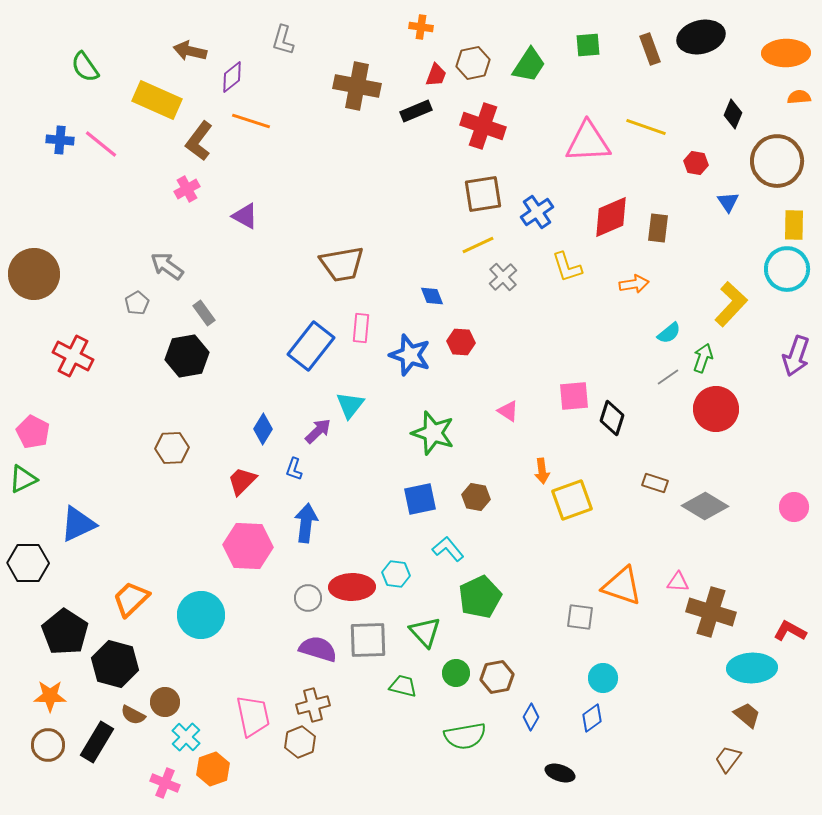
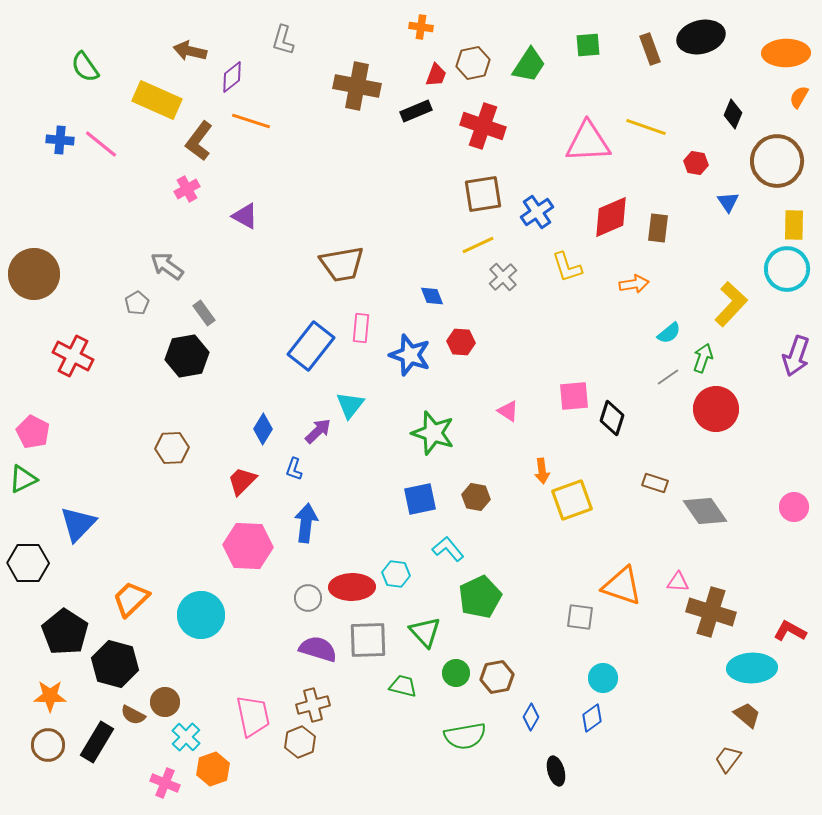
orange semicircle at (799, 97): rotated 55 degrees counterclockwise
gray diamond at (705, 506): moved 5 px down; rotated 24 degrees clockwise
blue triangle at (78, 524): rotated 21 degrees counterclockwise
black ellipse at (560, 773): moved 4 px left, 2 px up; rotated 56 degrees clockwise
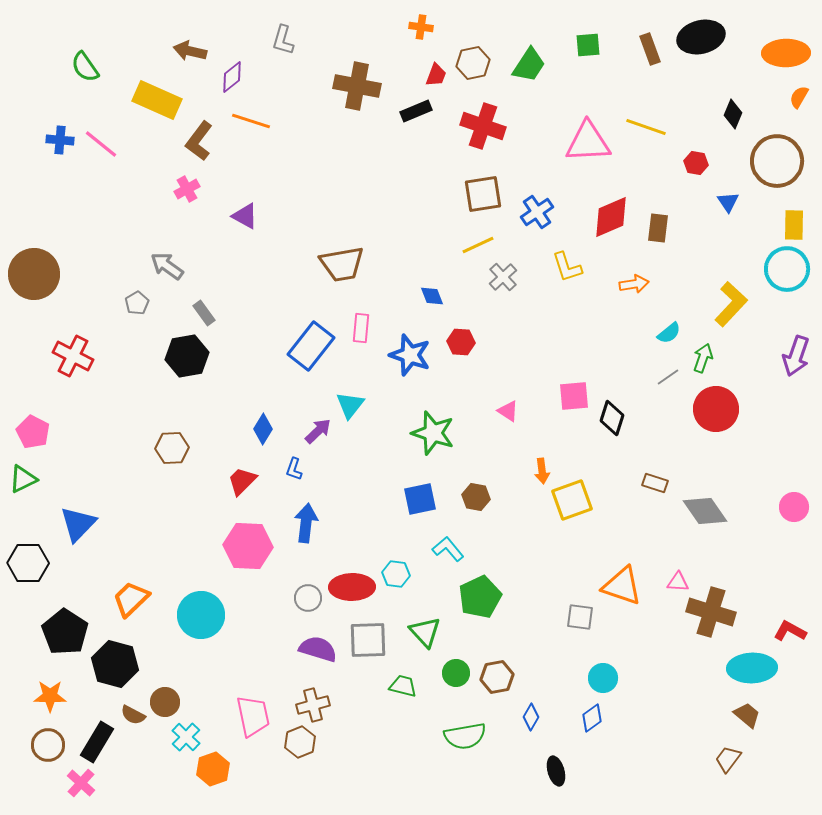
pink cross at (165, 783): moved 84 px left; rotated 20 degrees clockwise
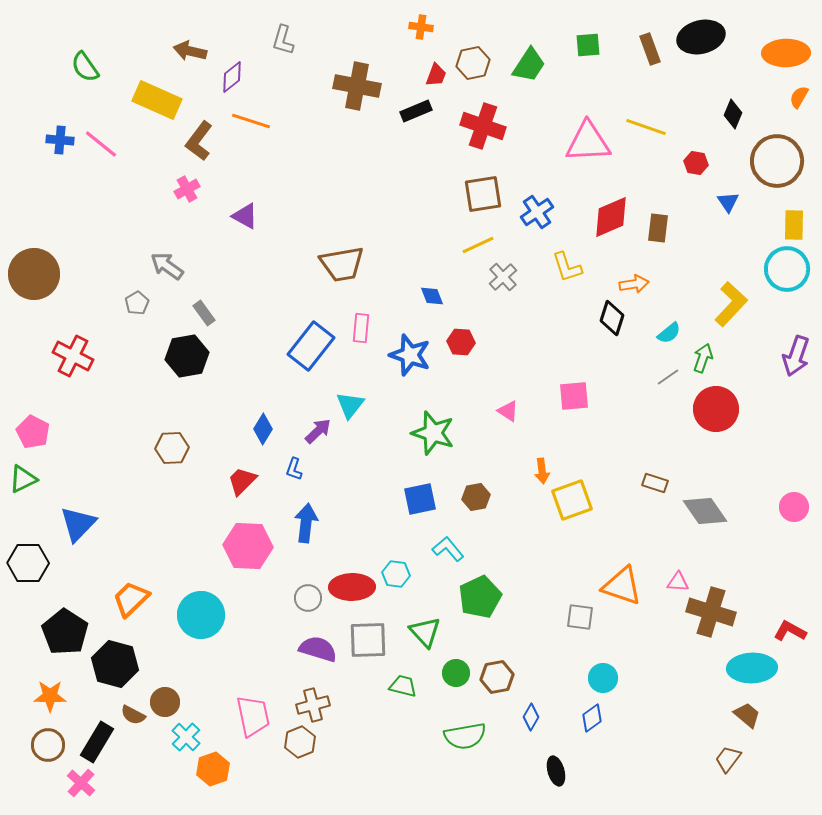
black diamond at (612, 418): moved 100 px up
brown hexagon at (476, 497): rotated 20 degrees counterclockwise
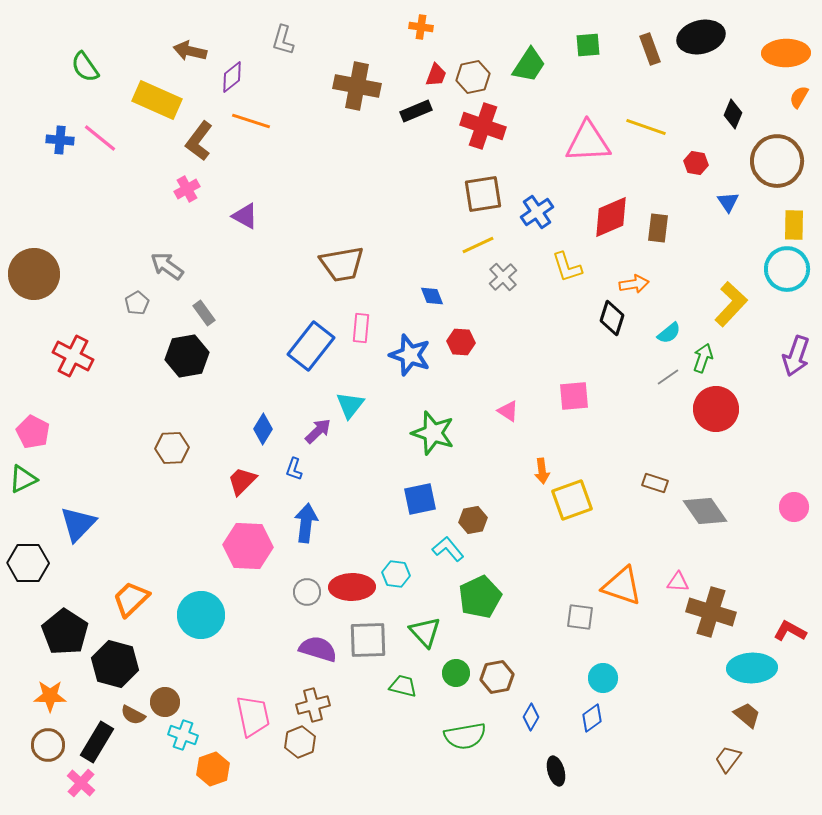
brown hexagon at (473, 63): moved 14 px down
pink line at (101, 144): moved 1 px left, 6 px up
brown hexagon at (476, 497): moved 3 px left, 23 px down
gray circle at (308, 598): moved 1 px left, 6 px up
cyan cross at (186, 737): moved 3 px left, 2 px up; rotated 24 degrees counterclockwise
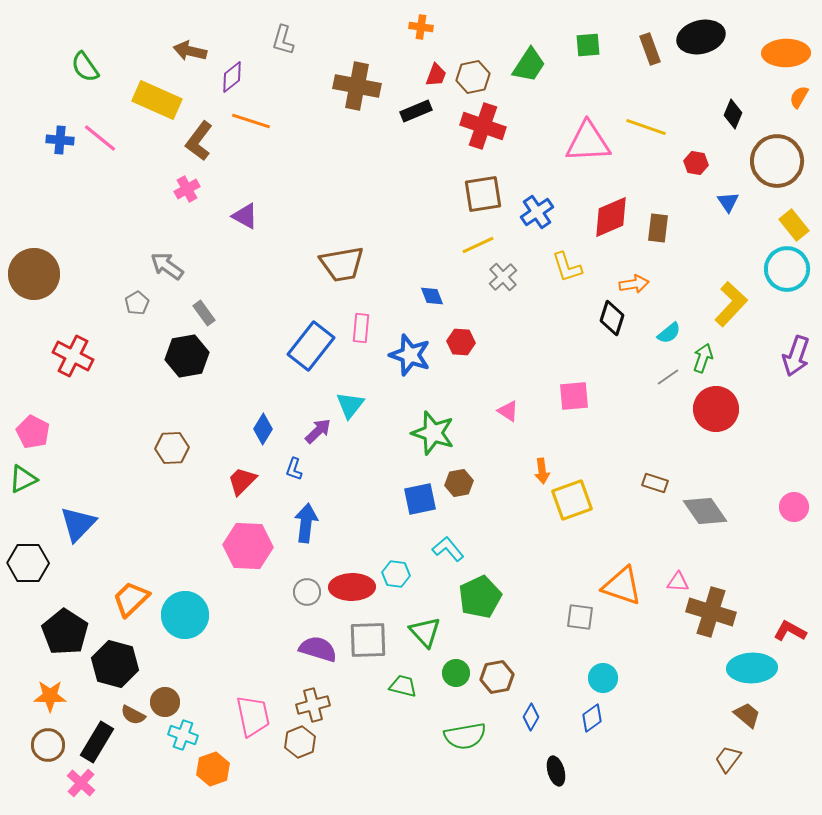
yellow rectangle at (794, 225): rotated 40 degrees counterclockwise
brown hexagon at (473, 520): moved 14 px left, 37 px up
cyan circle at (201, 615): moved 16 px left
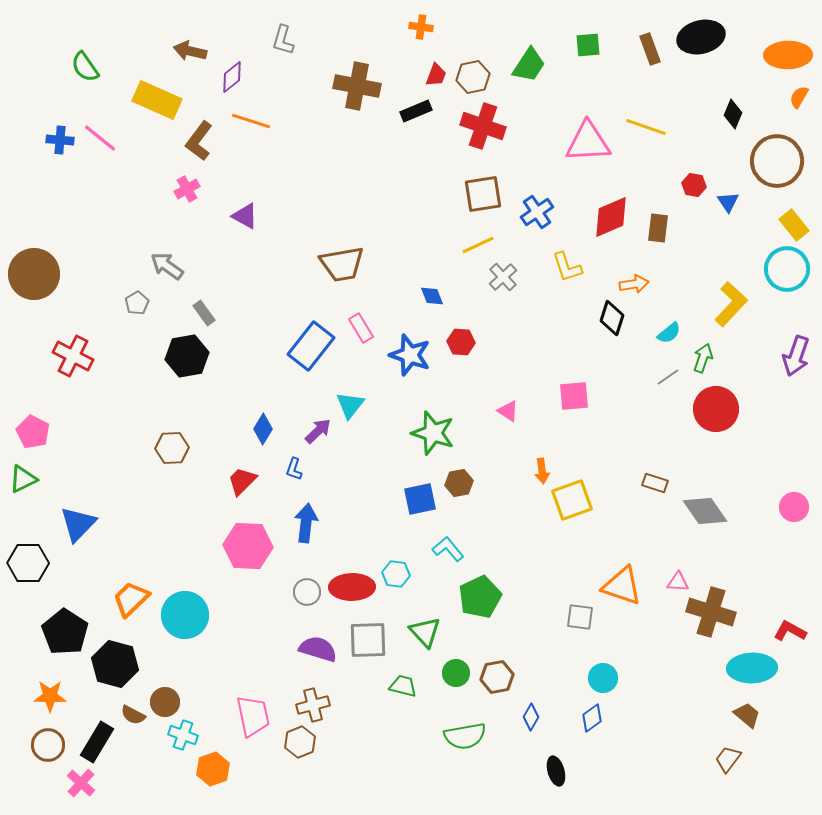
orange ellipse at (786, 53): moved 2 px right, 2 px down
red hexagon at (696, 163): moved 2 px left, 22 px down
pink rectangle at (361, 328): rotated 36 degrees counterclockwise
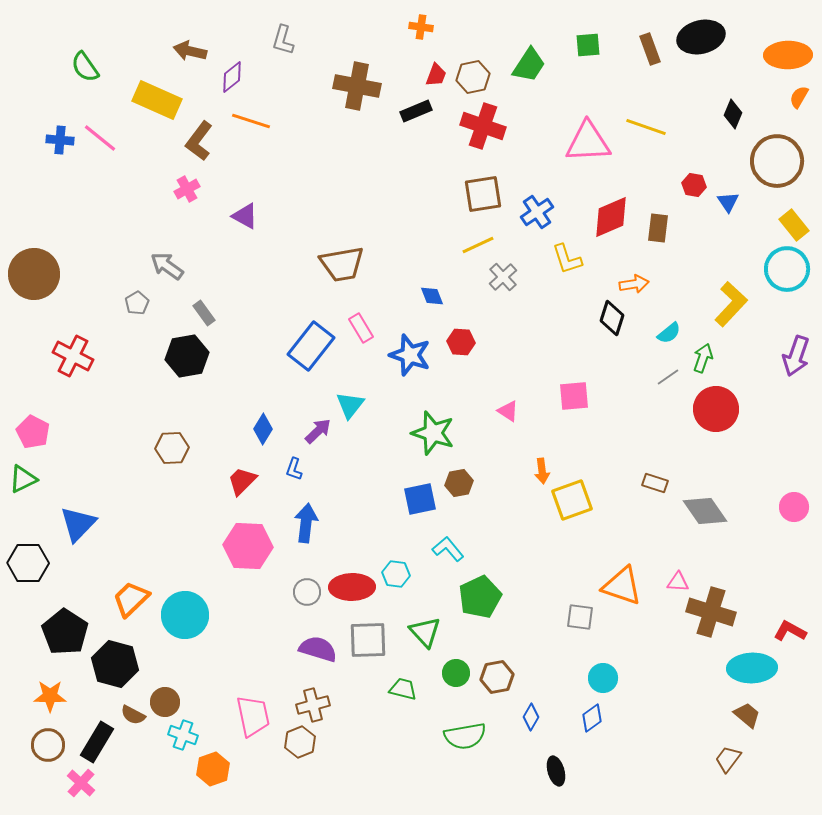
yellow L-shape at (567, 267): moved 8 px up
green trapezoid at (403, 686): moved 3 px down
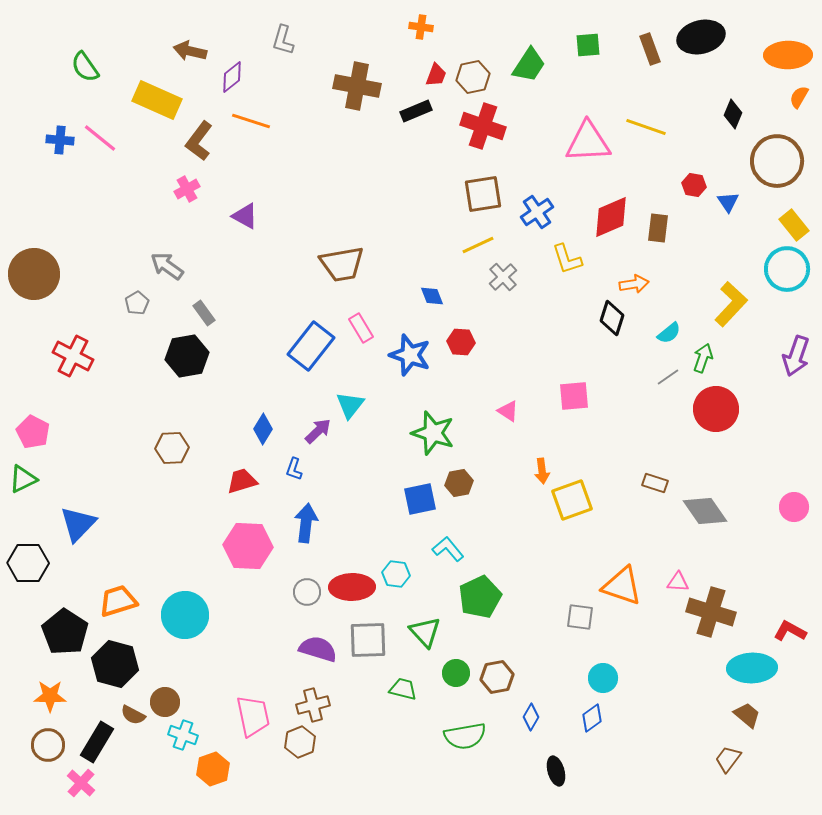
red trapezoid at (242, 481): rotated 28 degrees clockwise
orange trapezoid at (131, 599): moved 13 px left, 2 px down; rotated 27 degrees clockwise
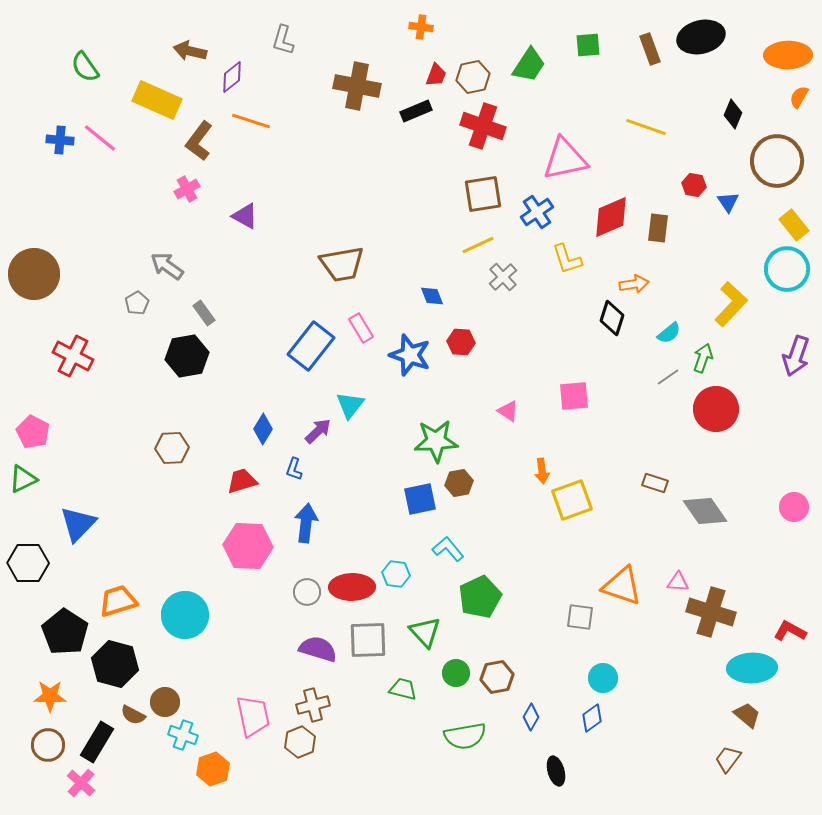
pink triangle at (588, 142): moved 23 px left, 17 px down; rotated 9 degrees counterclockwise
green star at (433, 433): moved 3 px right, 8 px down; rotated 21 degrees counterclockwise
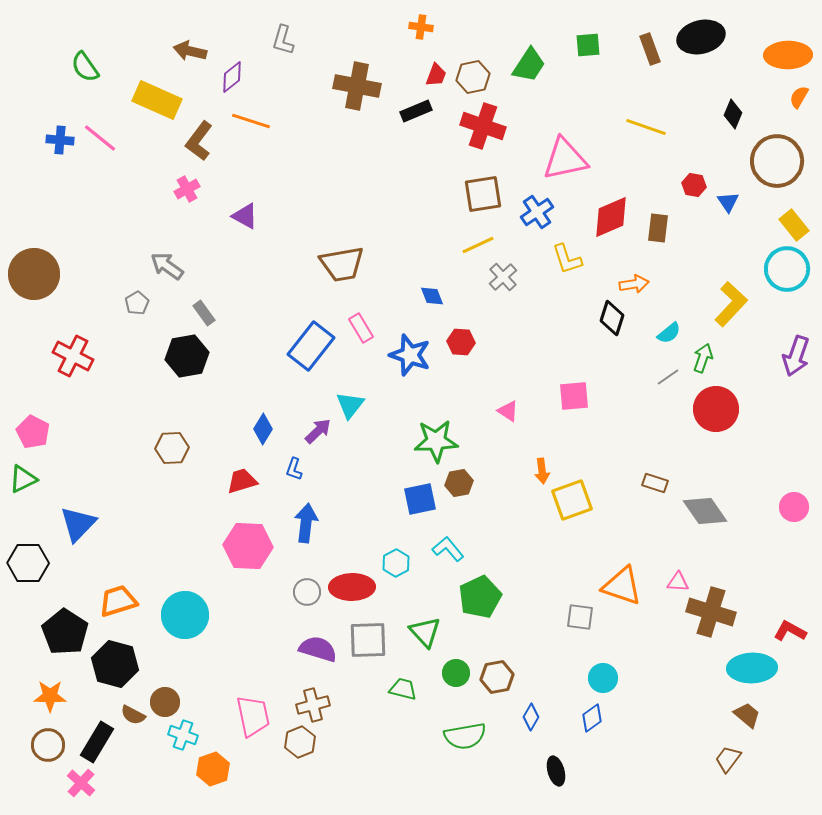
cyan hexagon at (396, 574): moved 11 px up; rotated 24 degrees clockwise
